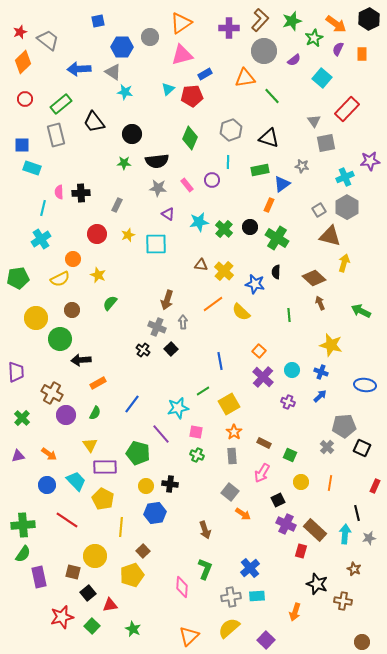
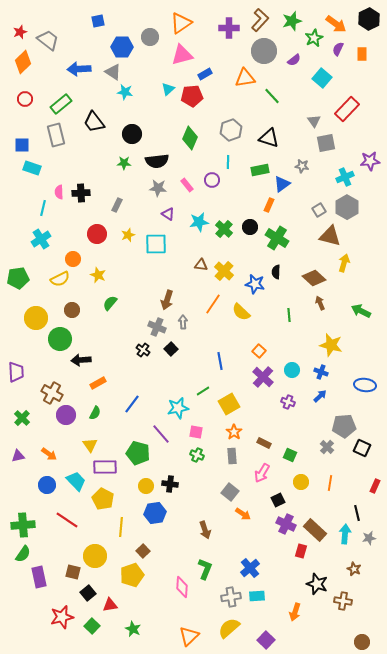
orange line at (213, 304): rotated 20 degrees counterclockwise
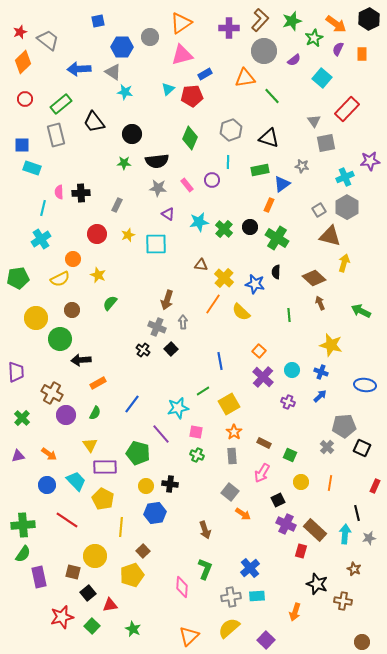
yellow cross at (224, 271): moved 7 px down
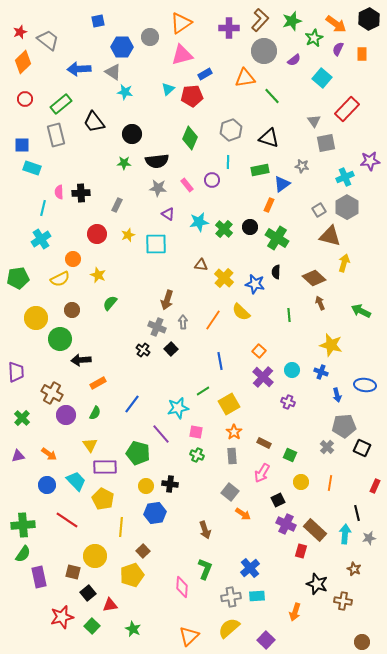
orange line at (213, 304): moved 16 px down
blue arrow at (320, 396): moved 17 px right, 1 px up; rotated 120 degrees clockwise
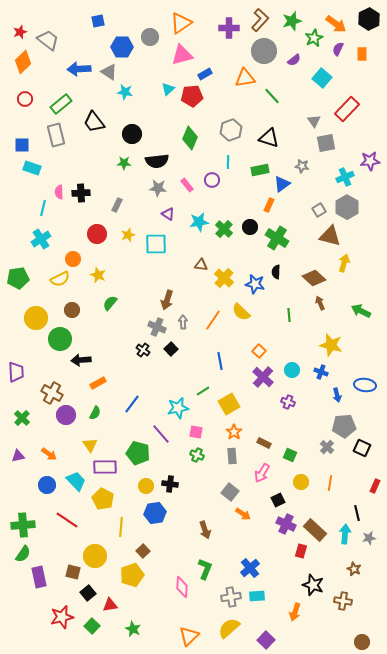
gray triangle at (113, 72): moved 4 px left
black star at (317, 584): moved 4 px left, 1 px down
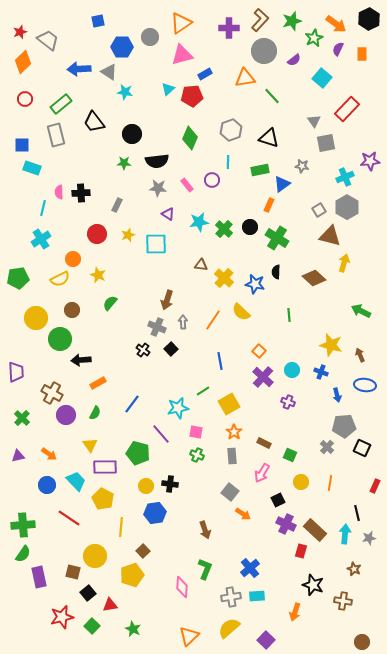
brown arrow at (320, 303): moved 40 px right, 52 px down
red line at (67, 520): moved 2 px right, 2 px up
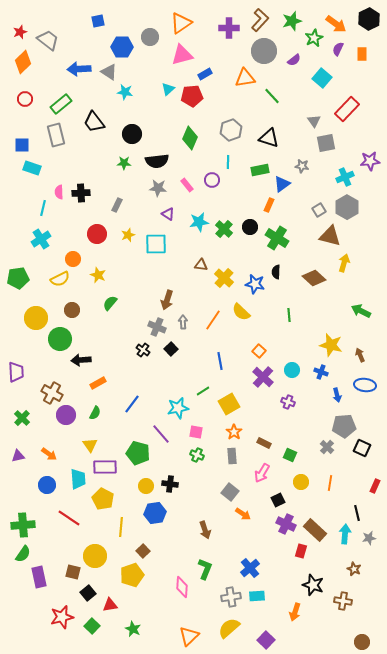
cyan trapezoid at (76, 481): moved 2 px right, 2 px up; rotated 40 degrees clockwise
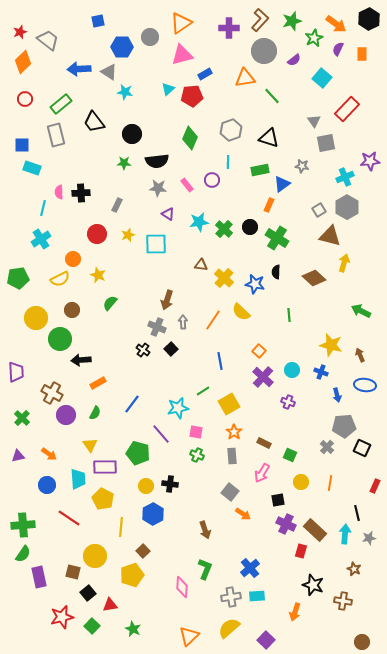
black square at (278, 500): rotated 16 degrees clockwise
blue hexagon at (155, 513): moved 2 px left, 1 px down; rotated 20 degrees counterclockwise
